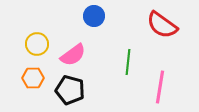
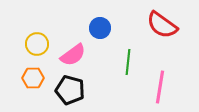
blue circle: moved 6 px right, 12 px down
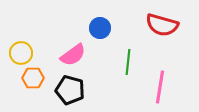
red semicircle: rotated 20 degrees counterclockwise
yellow circle: moved 16 px left, 9 px down
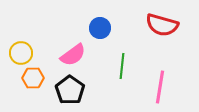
green line: moved 6 px left, 4 px down
black pentagon: rotated 20 degrees clockwise
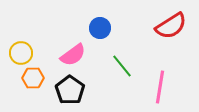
red semicircle: moved 9 px right, 1 px down; rotated 48 degrees counterclockwise
green line: rotated 45 degrees counterclockwise
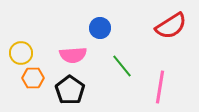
pink semicircle: rotated 32 degrees clockwise
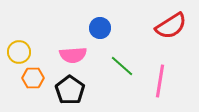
yellow circle: moved 2 px left, 1 px up
green line: rotated 10 degrees counterclockwise
pink line: moved 6 px up
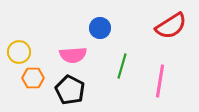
green line: rotated 65 degrees clockwise
black pentagon: rotated 8 degrees counterclockwise
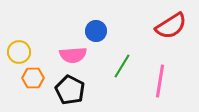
blue circle: moved 4 px left, 3 px down
green line: rotated 15 degrees clockwise
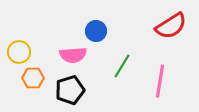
black pentagon: rotated 28 degrees clockwise
